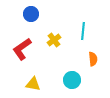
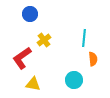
blue circle: moved 1 px left
cyan line: moved 1 px right, 7 px down
yellow cross: moved 10 px left
red L-shape: moved 9 px down
cyan circle: moved 2 px right
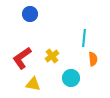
yellow cross: moved 8 px right, 16 px down
cyan circle: moved 3 px left, 2 px up
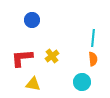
blue circle: moved 2 px right, 6 px down
cyan line: moved 9 px right
red L-shape: rotated 30 degrees clockwise
cyan circle: moved 11 px right, 4 px down
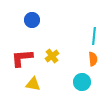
cyan line: moved 1 px right, 2 px up
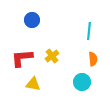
cyan line: moved 5 px left, 5 px up
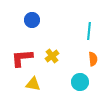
cyan circle: moved 2 px left
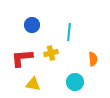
blue circle: moved 5 px down
cyan line: moved 20 px left, 1 px down
yellow cross: moved 1 px left, 3 px up; rotated 24 degrees clockwise
cyan circle: moved 5 px left
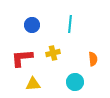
cyan line: moved 1 px right, 8 px up
yellow cross: moved 2 px right
yellow triangle: rotated 14 degrees counterclockwise
